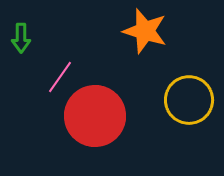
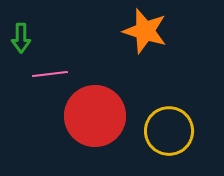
pink line: moved 10 px left, 3 px up; rotated 48 degrees clockwise
yellow circle: moved 20 px left, 31 px down
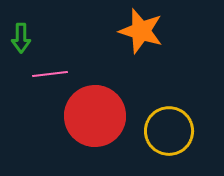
orange star: moved 4 px left
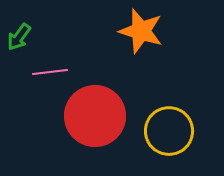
green arrow: moved 2 px left, 1 px up; rotated 36 degrees clockwise
pink line: moved 2 px up
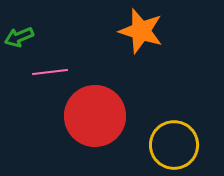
green arrow: rotated 32 degrees clockwise
yellow circle: moved 5 px right, 14 px down
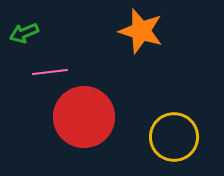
green arrow: moved 5 px right, 4 px up
red circle: moved 11 px left, 1 px down
yellow circle: moved 8 px up
